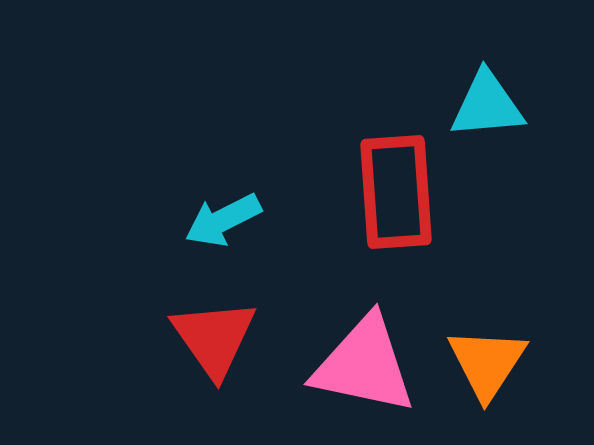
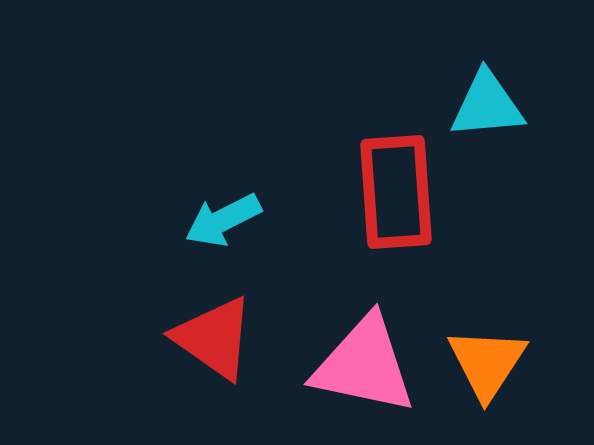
red triangle: rotated 20 degrees counterclockwise
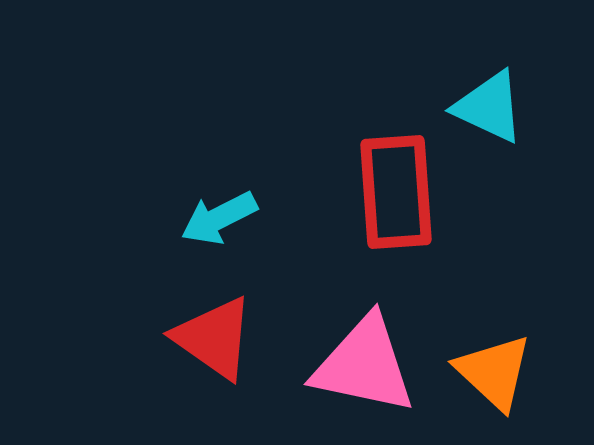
cyan triangle: moved 2 px right, 2 px down; rotated 30 degrees clockwise
cyan arrow: moved 4 px left, 2 px up
orange triangle: moved 7 px right, 9 px down; rotated 20 degrees counterclockwise
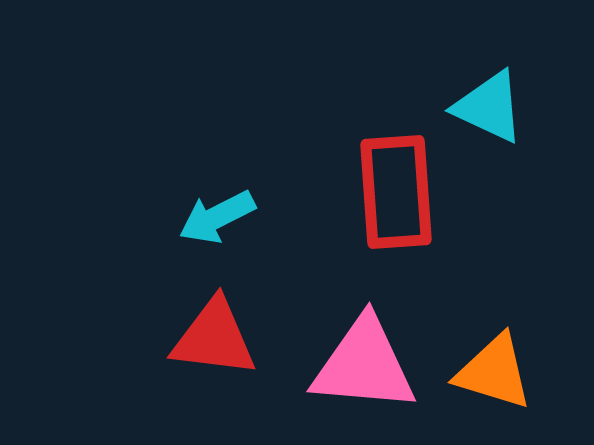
cyan arrow: moved 2 px left, 1 px up
red triangle: rotated 28 degrees counterclockwise
pink triangle: rotated 7 degrees counterclockwise
orange triangle: rotated 26 degrees counterclockwise
